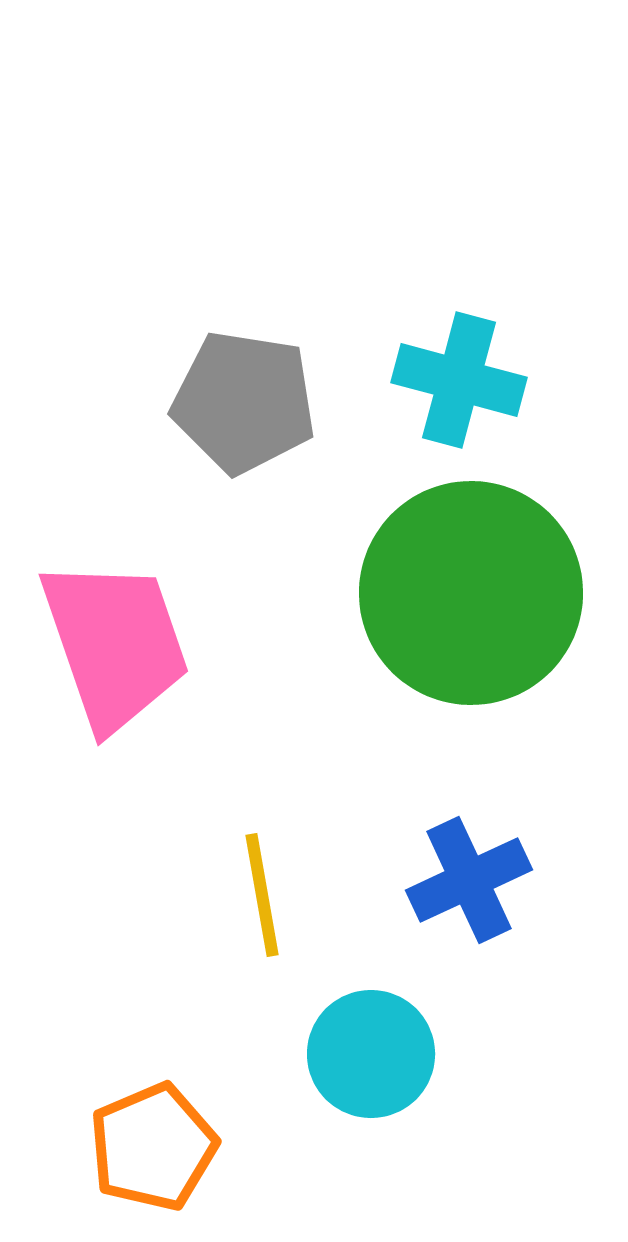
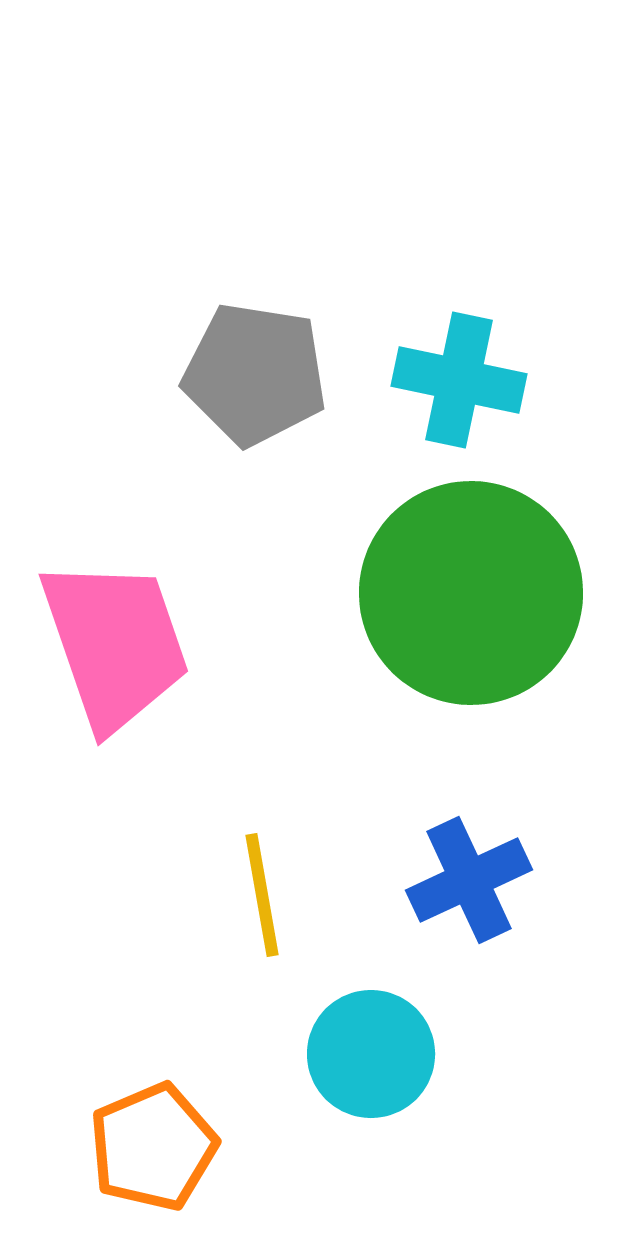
cyan cross: rotated 3 degrees counterclockwise
gray pentagon: moved 11 px right, 28 px up
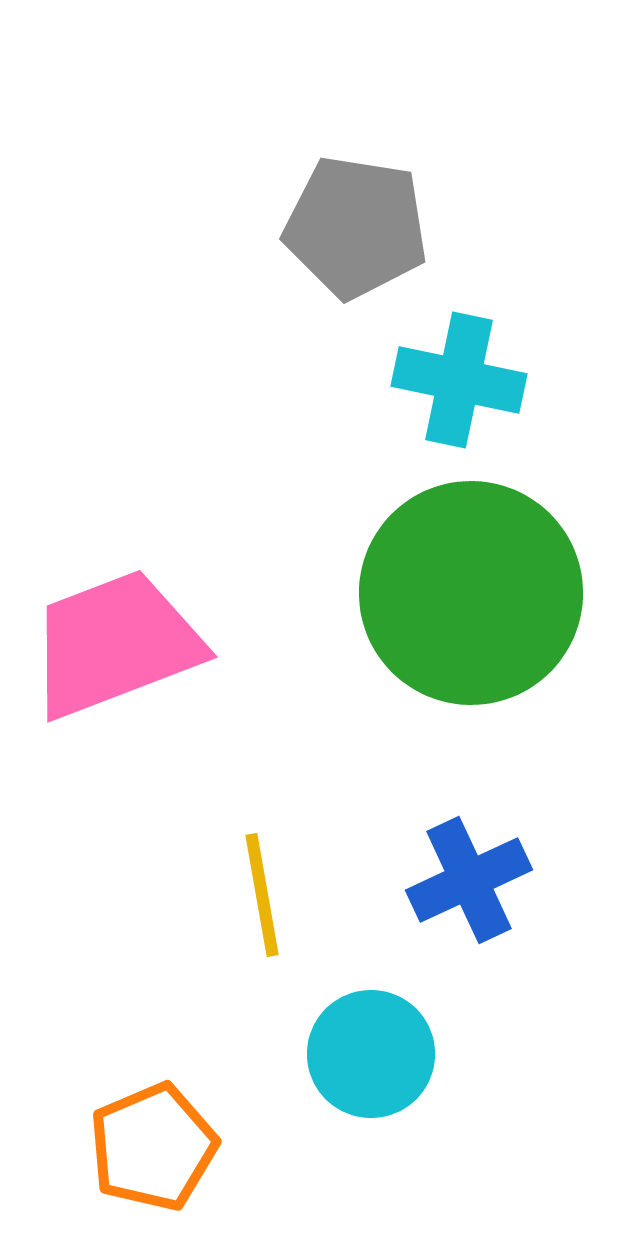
gray pentagon: moved 101 px right, 147 px up
pink trapezoid: rotated 92 degrees counterclockwise
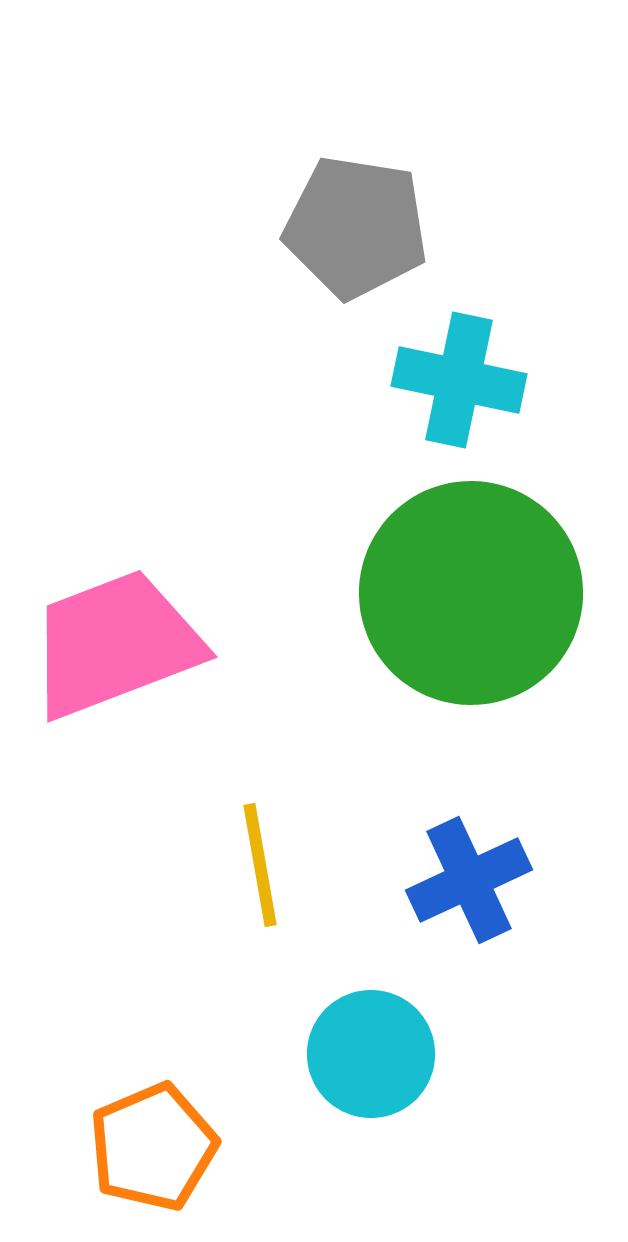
yellow line: moved 2 px left, 30 px up
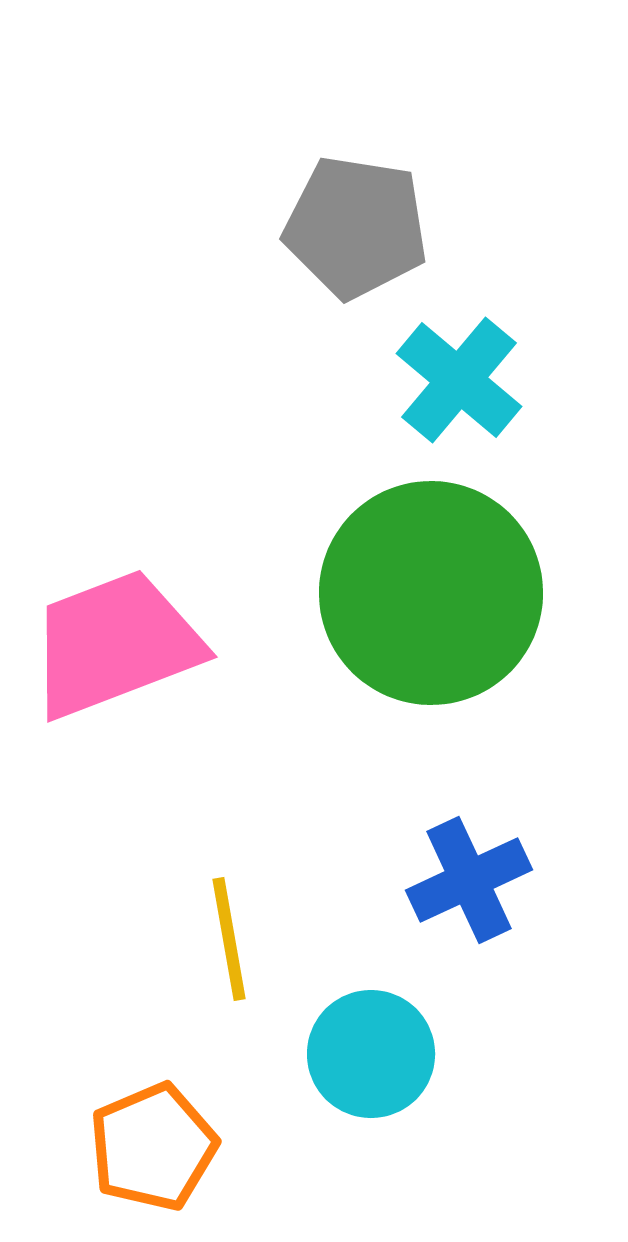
cyan cross: rotated 28 degrees clockwise
green circle: moved 40 px left
yellow line: moved 31 px left, 74 px down
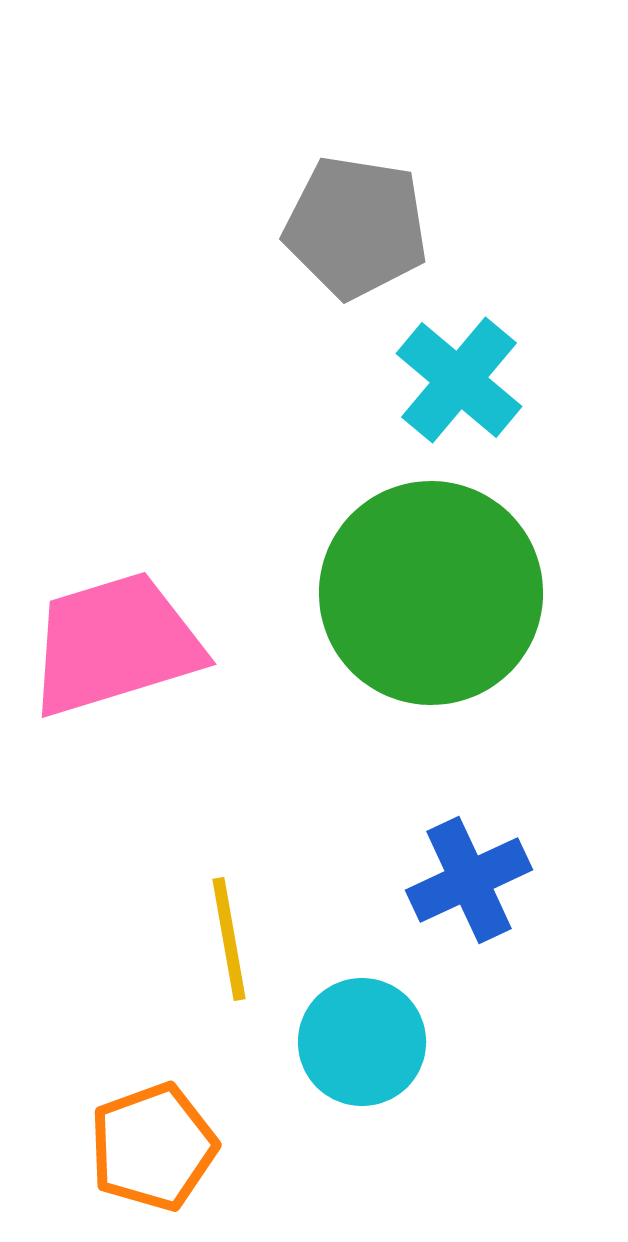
pink trapezoid: rotated 4 degrees clockwise
cyan circle: moved 9 px left, 12 px up
orange pentagon: rotated 3 degrees clockwise
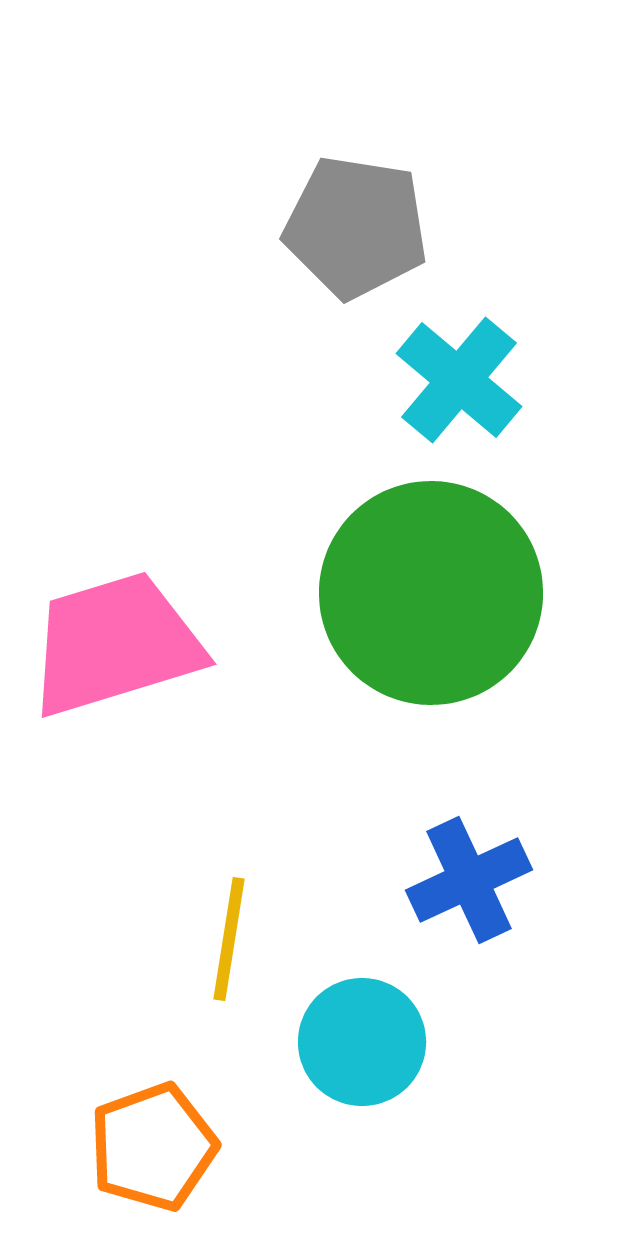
yellow line: rotated 19 degrees clockwise
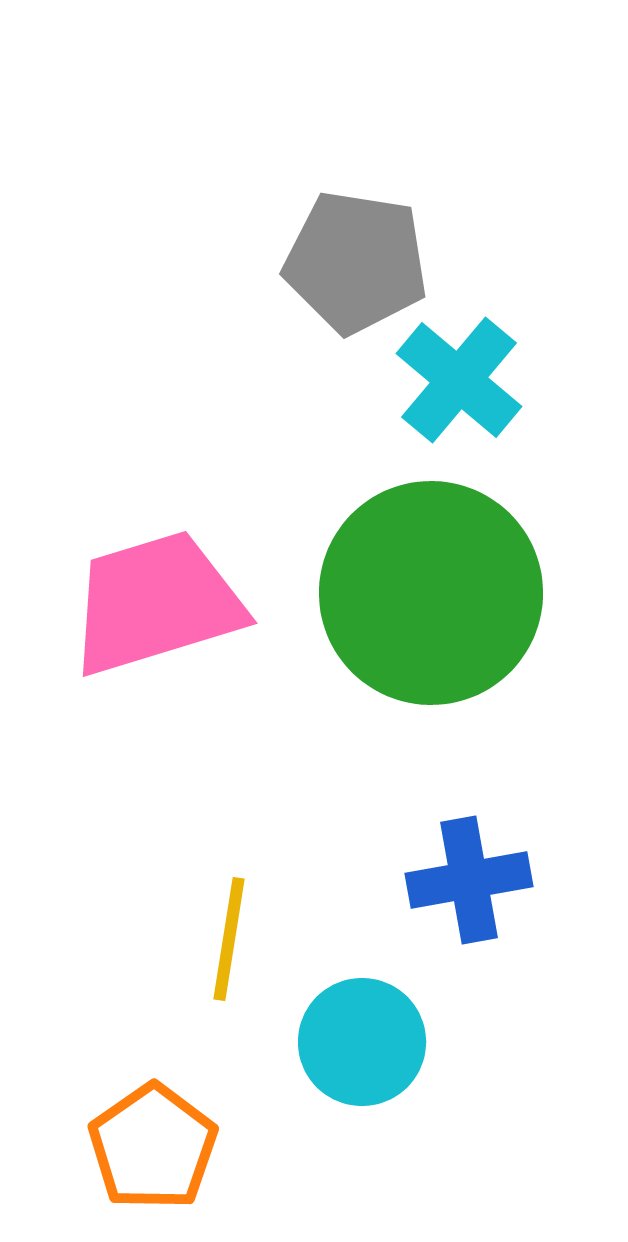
gray pentagon: moved 35 px down
pink trapezoid: moved 41 px right, 41 px up
blue cross: rotated 15 degrees clockwise
orange pentagon: rotated 15 degrees counterclockwise
